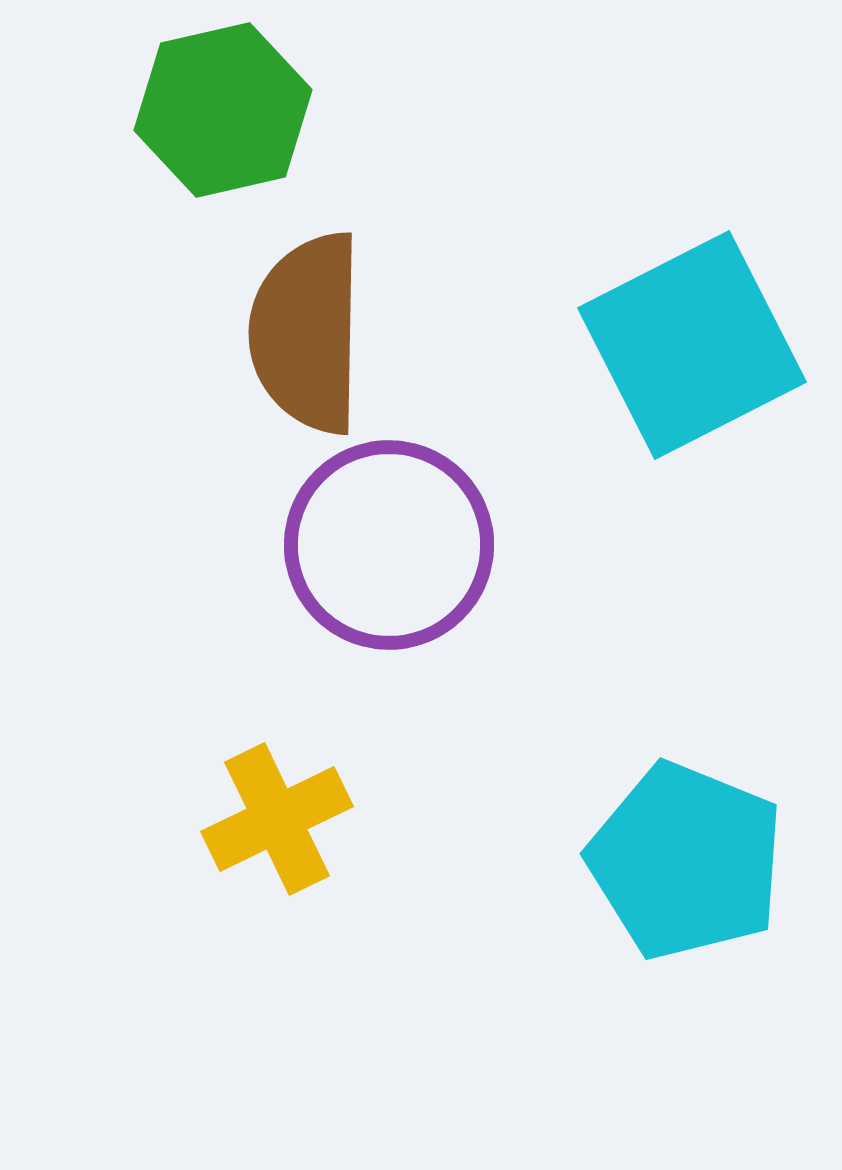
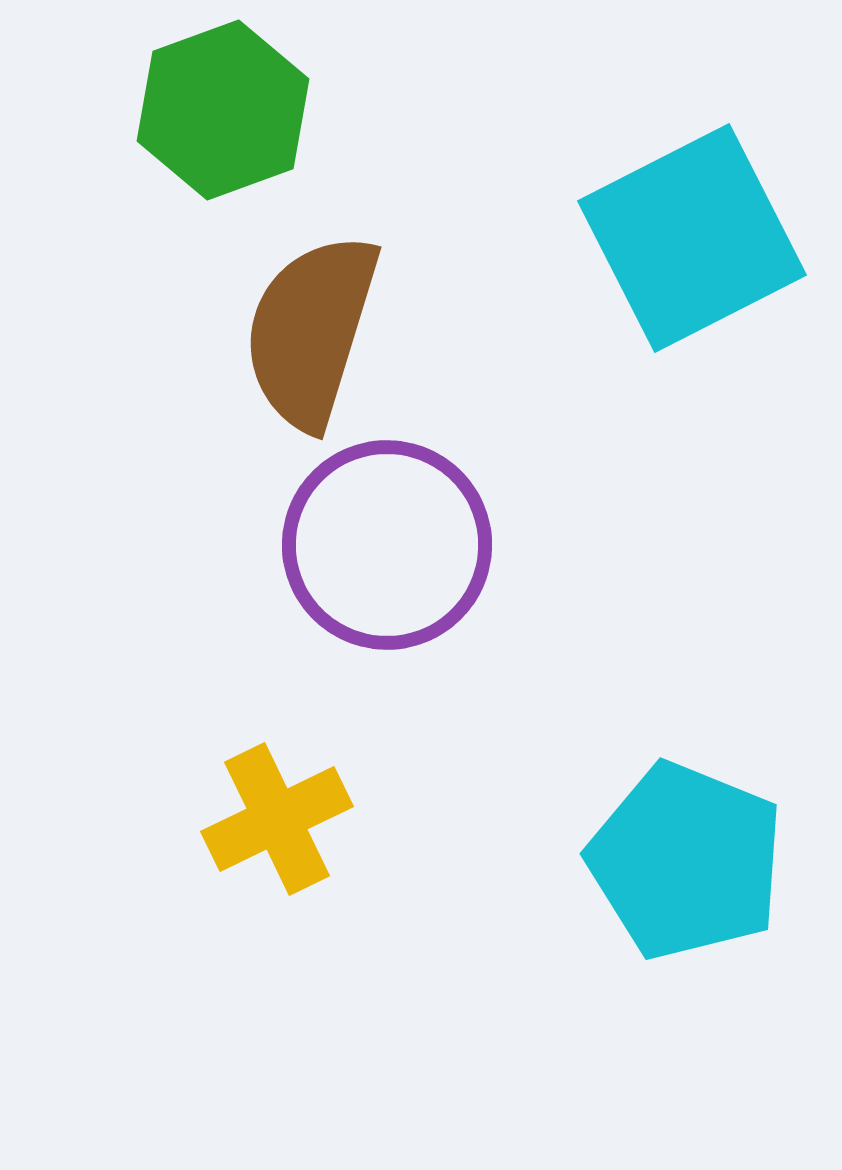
green hexagon: rotated 7 degrees counterclockwise
brown semicircle: moved 4 px right, 2 px up; rotated 16 degrees clockwise
cyan square: moved 107 px up
purple circle: moved 2 px left
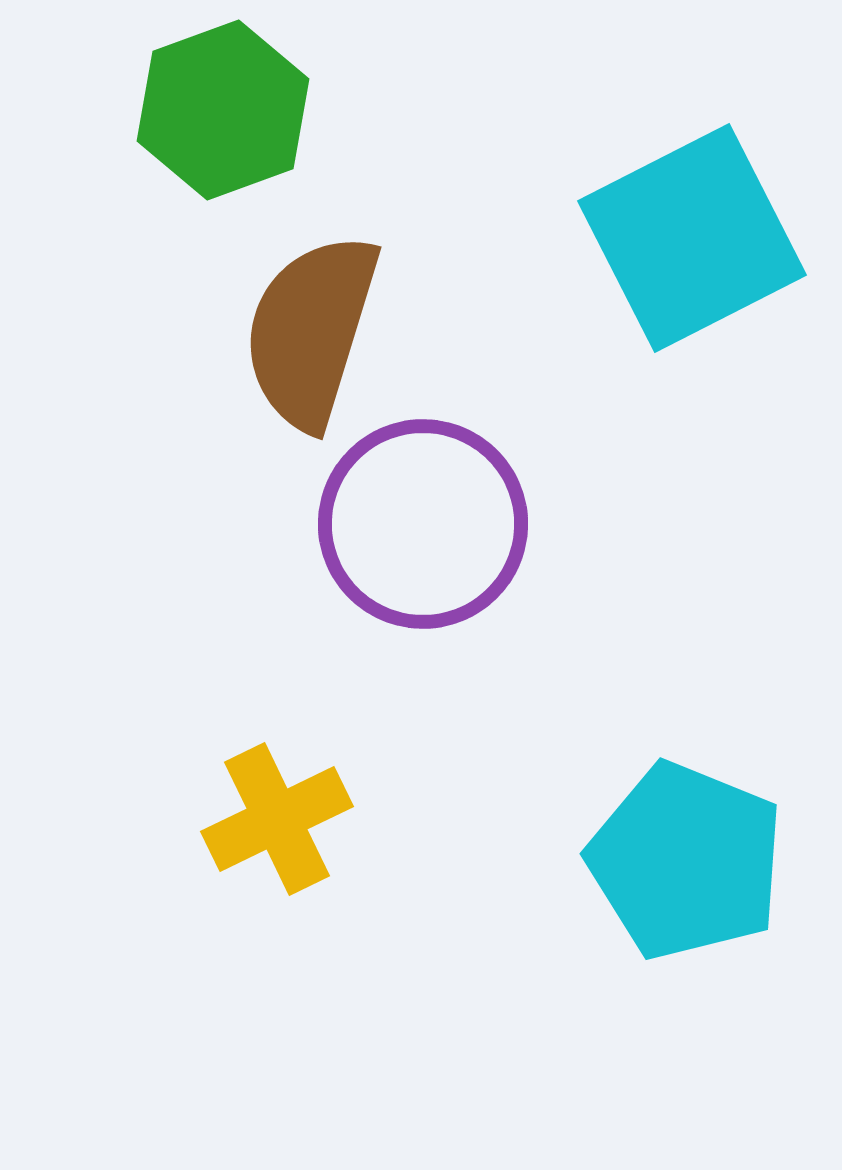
purple circle: moved 36 px right, 21 px up
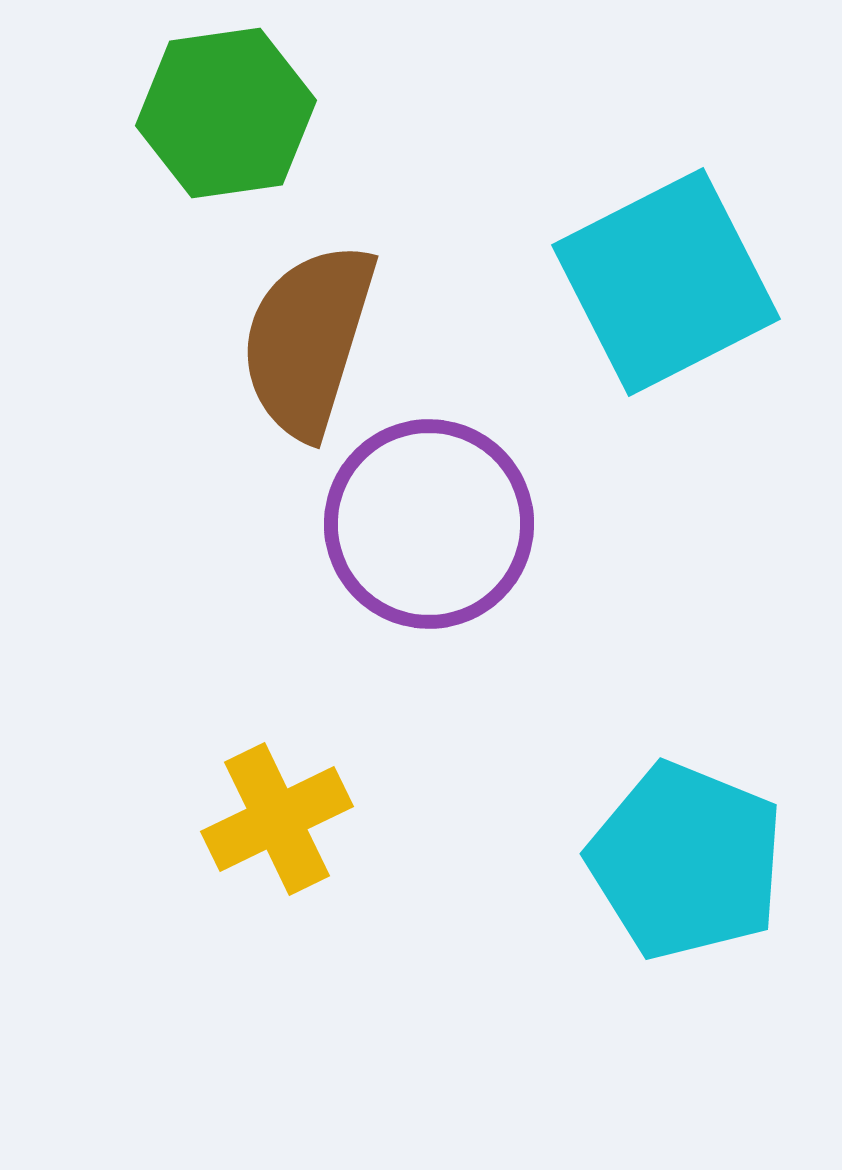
green hexagon: moved 3 px right, 3 px down; rotated 12 degrees clockwise
cyan square: moved 26 px left, 44 px down
brown semicircle: moved 3 px left, 9 px down
purple circle: moved 6 px right
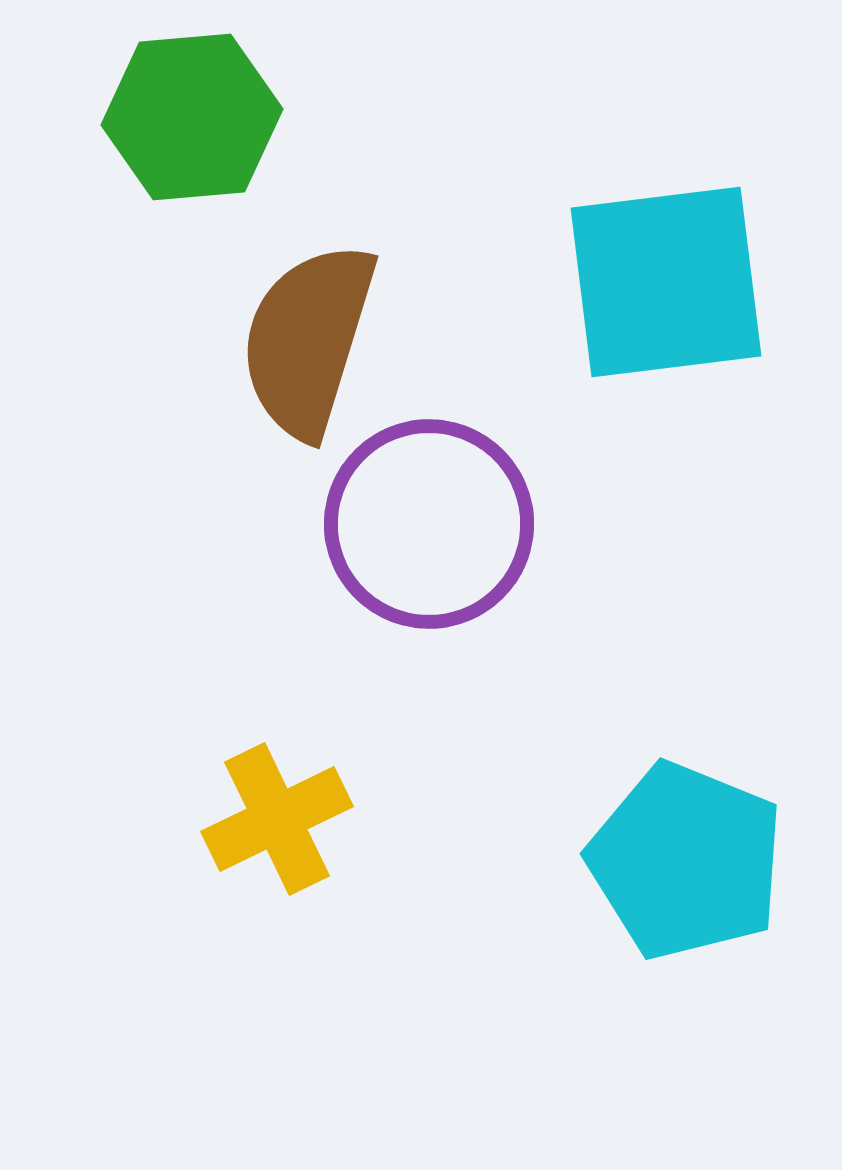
green hexagon: moved 34 px left, 4 px down; rotated 3 degrees clockwise
cyan square: rotated 20 degrees clockwise
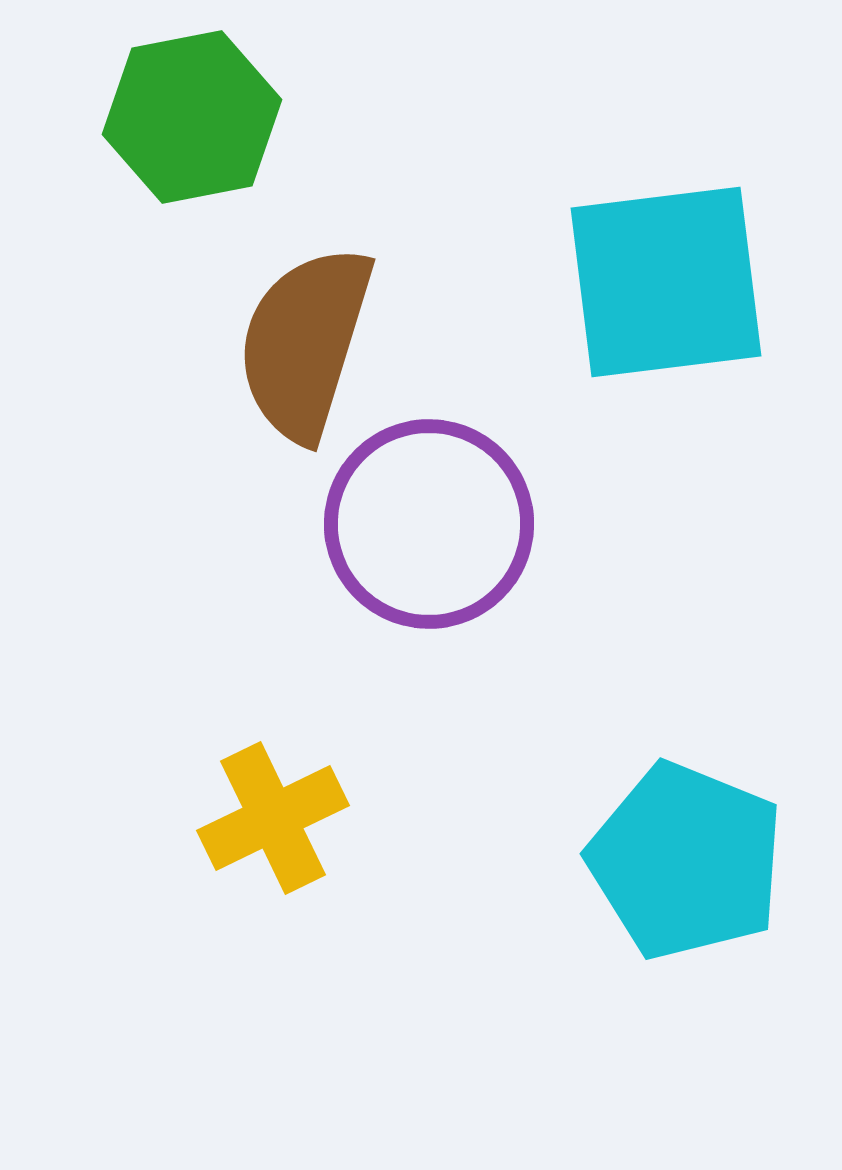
green hexagon: rotated 6 degrees counterclockwise
brown semicircle: moved 3 px left, 3 px down
yellow cross: moved 4 px left, 1 px up
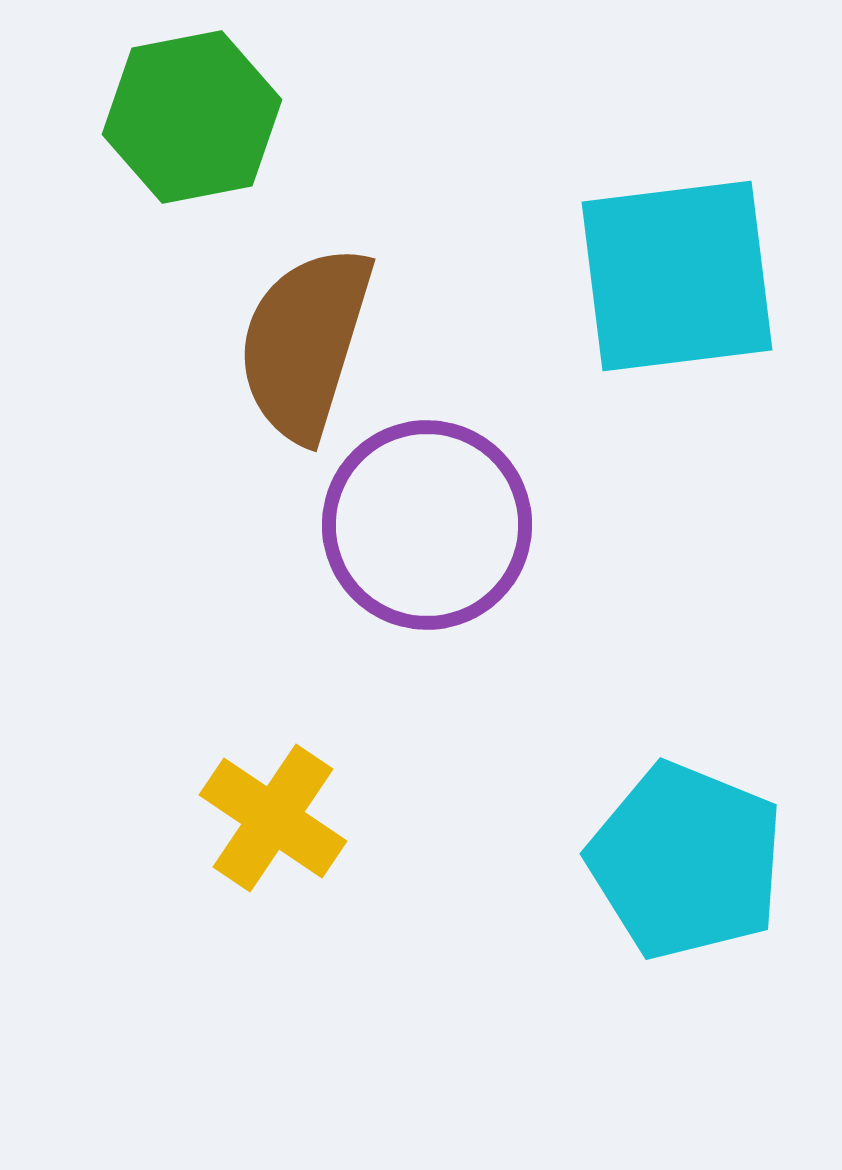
cyan square: moved 11 px right, 6 px up
purple circle: moved 2 px left, 1 px down
yellow cross: rotated 30 degrees counterclockwise
